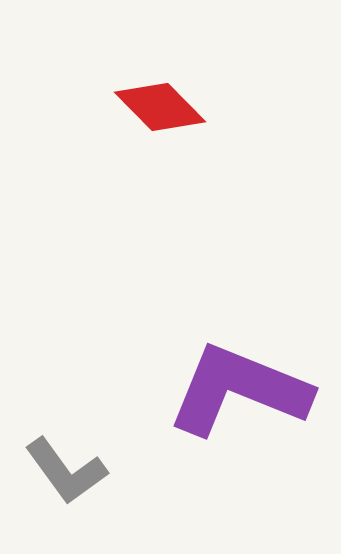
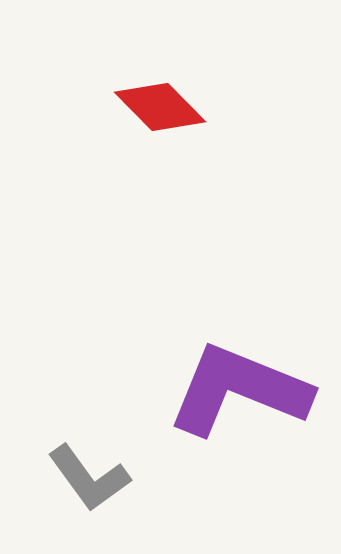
gray L-shape: moved 23 px right, 7 px down
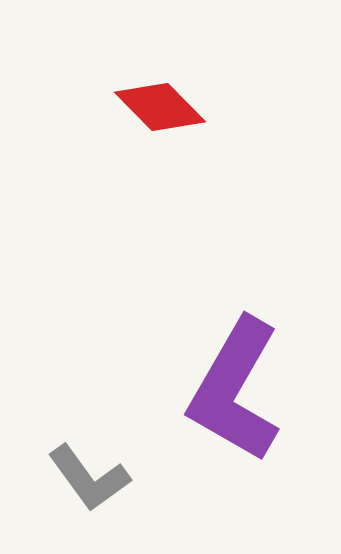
purple L-shape: moved 4 px left; rotated 82 degrees counterclockwise
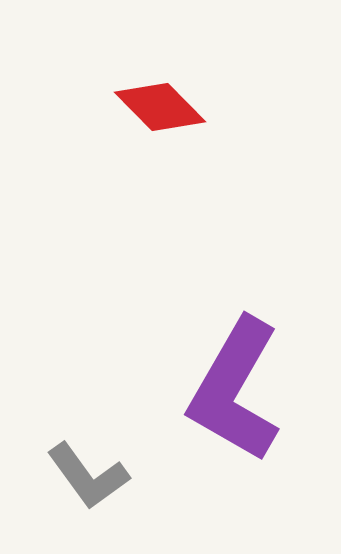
gray L-shape: moved 1 px left, 2 px up
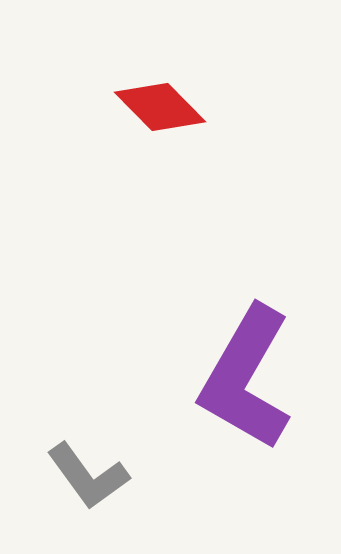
purple L-shape: moved 11 px right, 12 px up
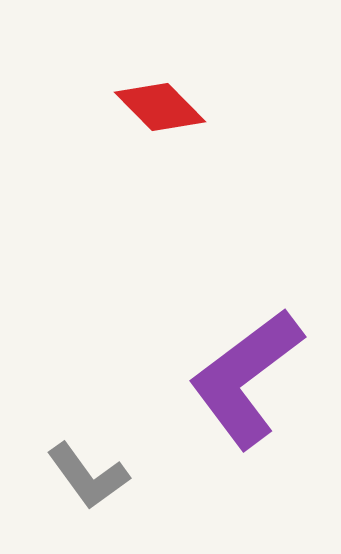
purple L-shape: rotated 23 degrees clockwise
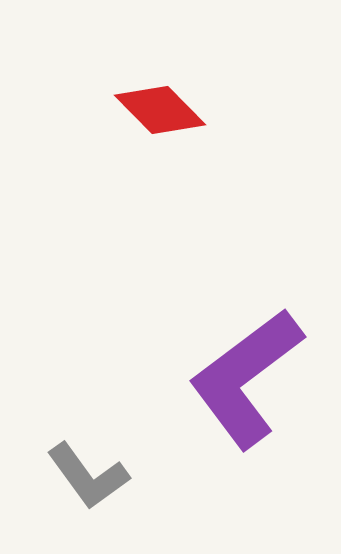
red diamond: moved 3 px down
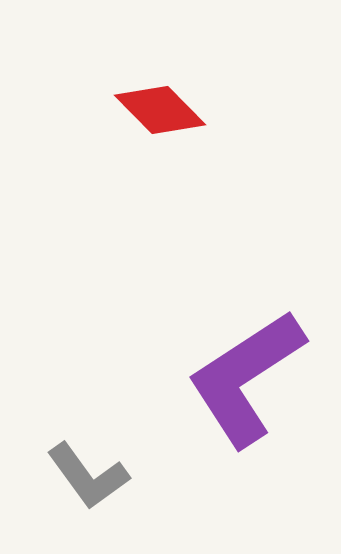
purple L-shape: rotated 4 degrees clockwise
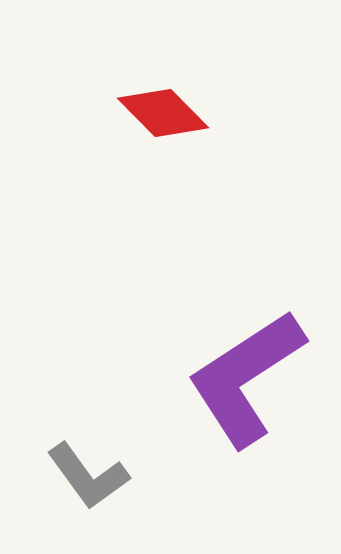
red diamond: moved 3 px right, 3 px down
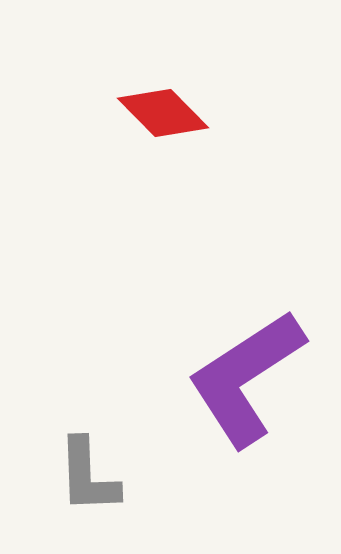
gray L-shape: rotated 34 degrees clockwise
